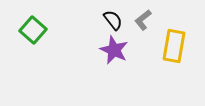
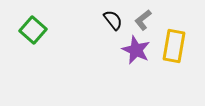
purple star: moved 22 px right
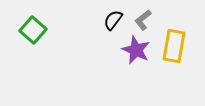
black semicircle: rotated 105 degrees counterclockwise
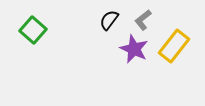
black semicircle: moved 4 px left
yellow rectangle: rotated 28 degrees clockwise
purple star: moved 2 px left, 1 px up
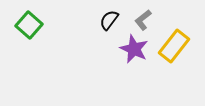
green square: moved 4 px left, 5 px up
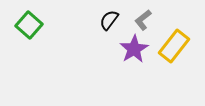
purple star: rotated 16 degrees clockwise
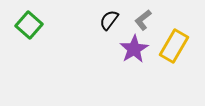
yellow rectangle: rotated 8 degrees counterclockwise
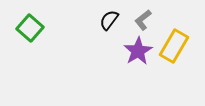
green square: moved 1 px right, 3 px down
purple star: moved 4 px right, 2 px down
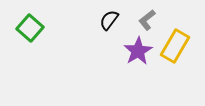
gray L-shape: moved 4 px right
yellow rectangle: moved 1 px right
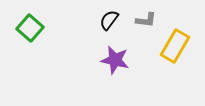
gray L-shape: moved 1 px left; rotated 135 degrees counterclockwise
purple star: moved 23 px left, 9 px down; rotated 28 degrees counterclockwise
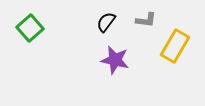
black semicircle: moved 3 px left, 2 px down
green square: rotated 8 degrees clockwise
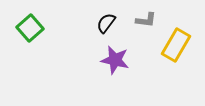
black semicircle: moved 1 px down
yellow rectangle: moved 1 px right, 1 px up
